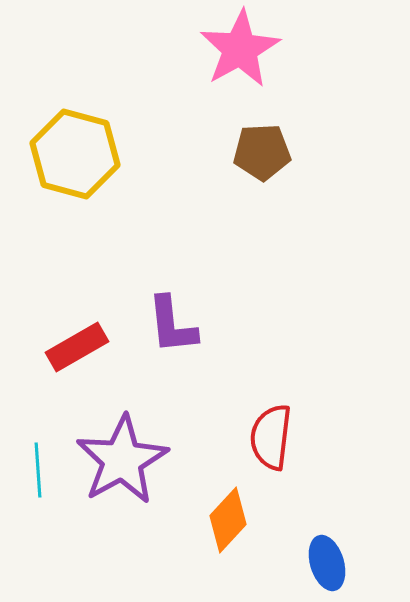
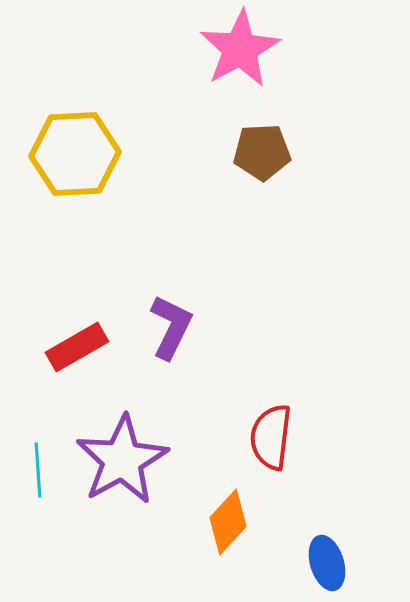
yellow hexagon: rotated 18 degrees counterclockwise
purple L-shape: moved 1 px left, 2 px down; rotated 148 degrees counterclockwise
orange diamond: moved 2 px down
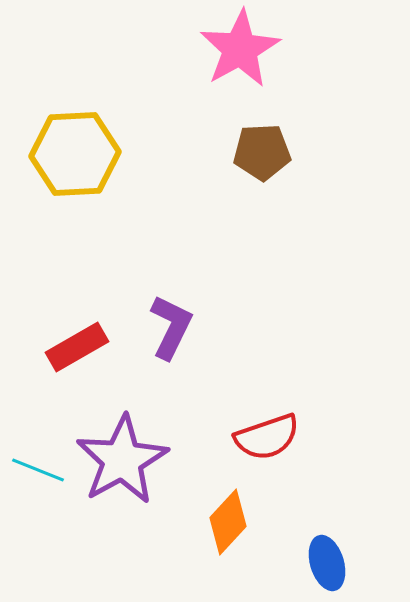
red semicircle: moved 4 px left; rotated 116 degrees counterclockwise
cyan line: rotated 64 degrees counterclockwise
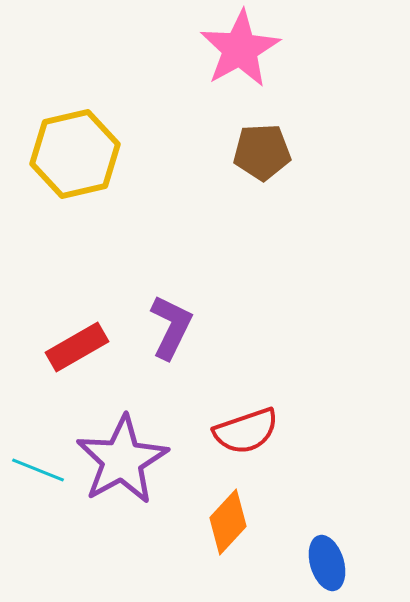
yellow hexagon: rotated 10 degrees counterclockwise
red semicircle: moved 21 px left, 6 px up
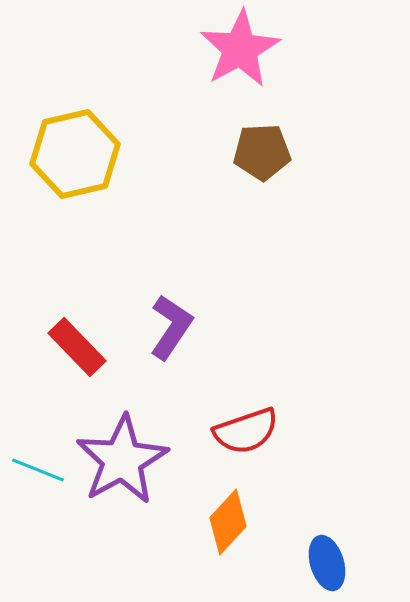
purple L-shape: rotated 8 degrees clockwise
red rectangle: rotated 76 degrees clockwise
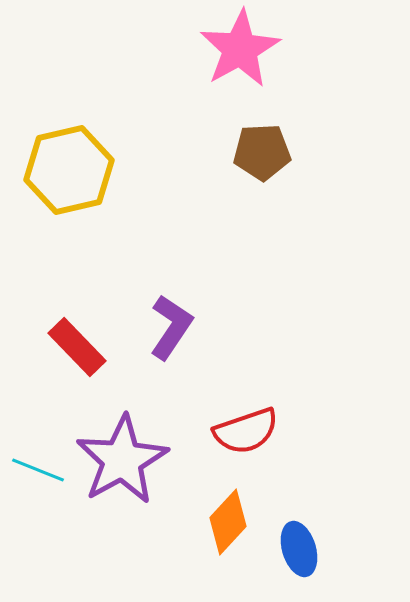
yellow hexagon: moved 6 px left, 16 px down
blue ellipse: moved 28 px left, 14 px up
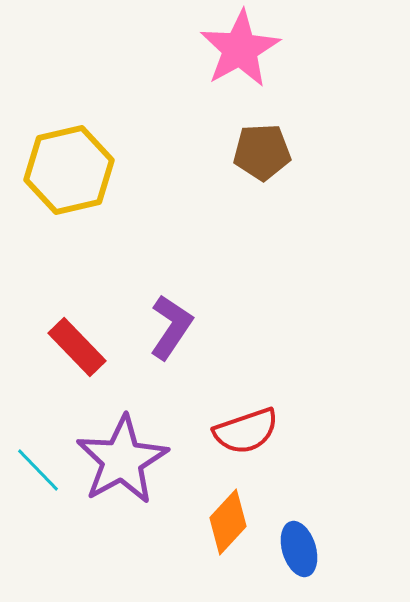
cyan line: rotated 24 degrees clockwise
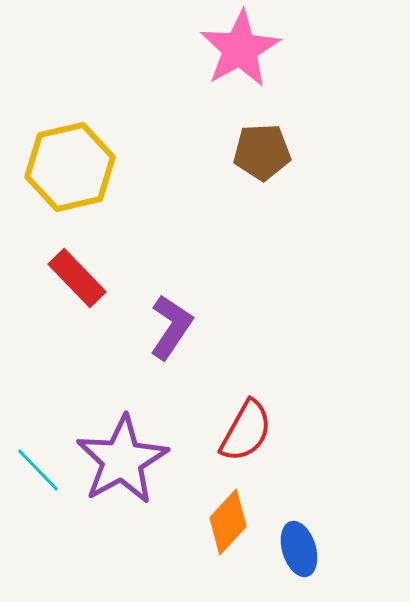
yellow hexagon: moved 1 px right, 3 px up
red rectangle: moved 69 px up
red semicircle: rotated 42 degrees counterclockwise
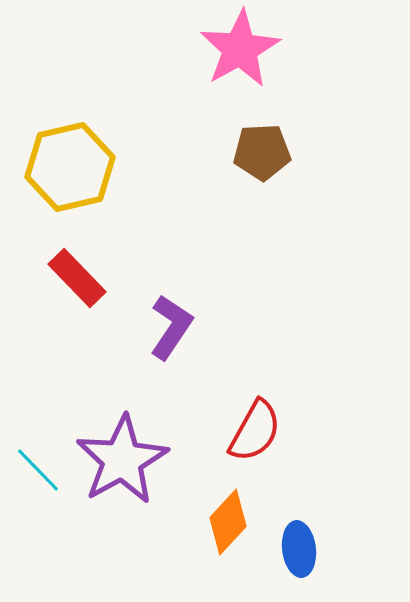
red semicircle: moved 9 px right
blue ellipse: rotated 10 degrees clockwise
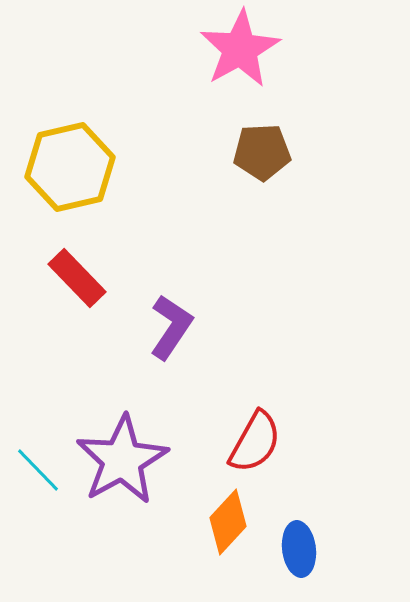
red semicircle: moved 11 px down
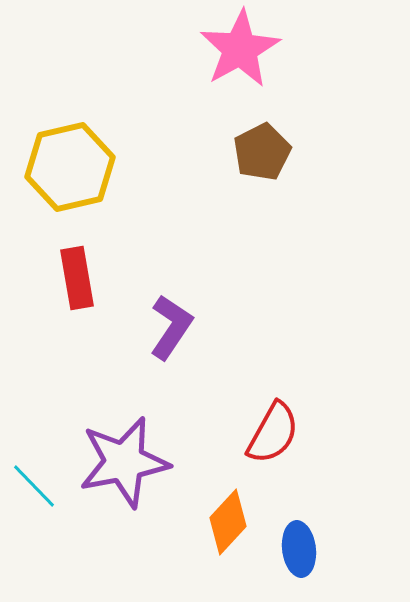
brown pentagon: rotated 24 degrees counterclockwise
red rectangle: rotated 34 degrees clockwise
red semicircle: moved 18 px right, 9 px up
purple star: moved 2 px right, 2 px down; rotated 18 degrees clockwise
cyan line: moved 4 px left, 16 px down
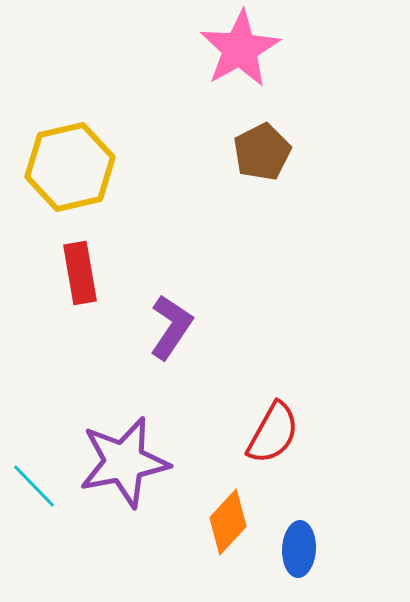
red rectangle: moved 3 px right, 5 px up
blue ellipse: rotated 10 degrees clockwise
